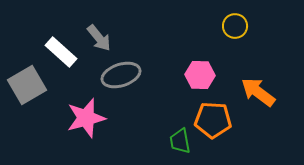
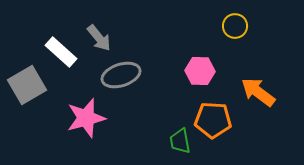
pink hexagon: moved 4 px up
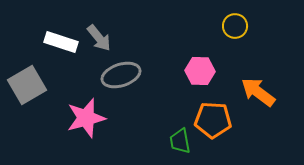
white rectangle: moved 10 px up; rotated 24 degrees counterclockwise
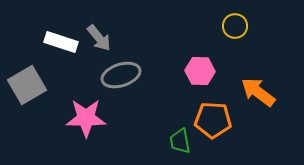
pink star: rotated 15 degrees clockwise
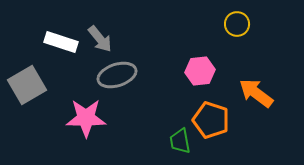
yellow circle: moved 2 px right, 2 px up
gray arrow: moved 1 px right, 1 px down
pink hexagon: rotated 8 degrees counterclockwise
gray ellipse: moved 4 px left
orange arrow: moved 2 px left, 1 px down
orange pentagon: moved 2 px left; rotated 15 degrees clockwise
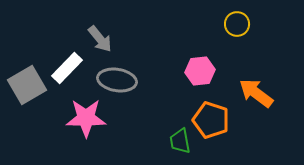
white rectangle: moved 6 px right, 26 px down; rotated 64 degrees counterclockwise
gray ellipse: moved 5 px down; rotated 27 degrees clockwise
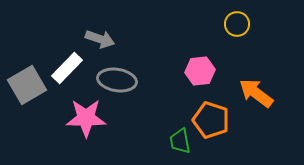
gray arrow: rotated 32 degrees counterclockwise
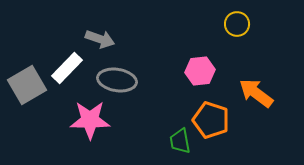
pink star: moved 4 px right, 2 px down
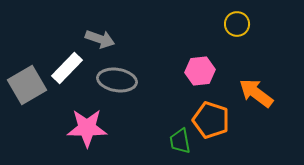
pink star: moved 3 px left, 8 px down
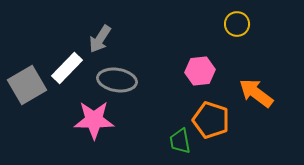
gray arrow: rotated 104 degrees clockwise
pink star: moved 7 px right, 8 px up
